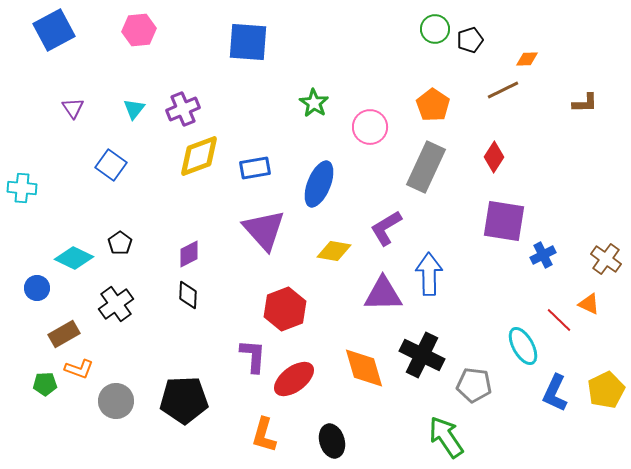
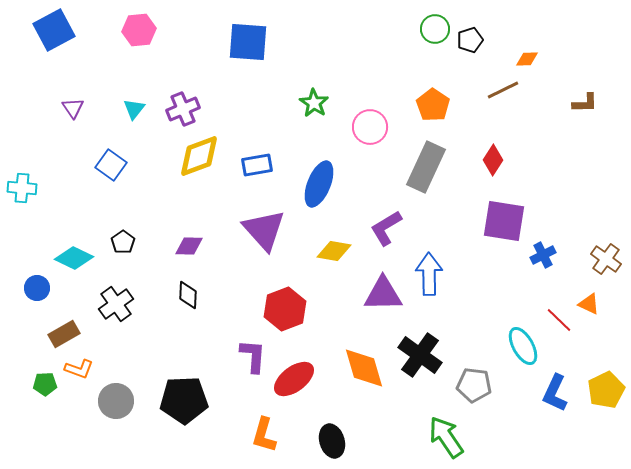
red diamond at (494, 157): moved 1 px left, 3 px down
blue rectangle at (255, 168): moved 2 px right, 3 px up
black pentagon at (120, 243): moved 3 px right, 1 px up
purple diamond at (189, 254): moved 8 px up; rotated 28 degrees clockwise
black cross at (422, 355): moved 2 px left; rotated 9 degrees clockwise
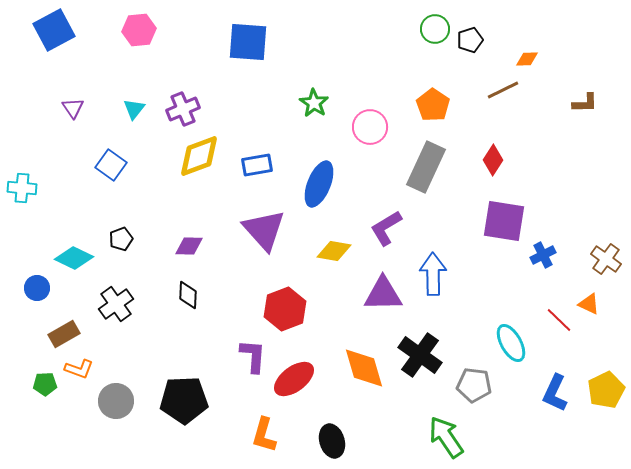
black pentagon at (123, 242): moved 2 px left, 3 px up; rotated 15 degrees clockwise
blue arrow at (429, 274): moved 4 px right
cyan ellipse at (523, 346): moved 12 px left, 3 px up
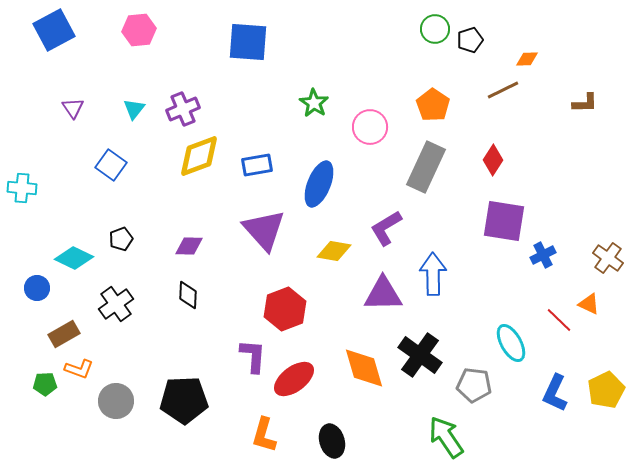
brown cross at (606, 259): moved 2 px right, 1 px up
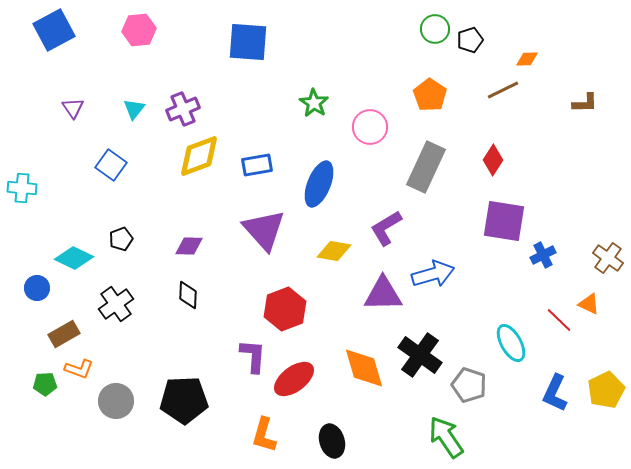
orange pentagon at (433, 105): moved 3 px left, 10 px up
blue arrow at (433, 274): rotated 75 degrees clockwise
gray pentagon at (474, 385): moved 5 px left; rotated 12 degrees clockwise
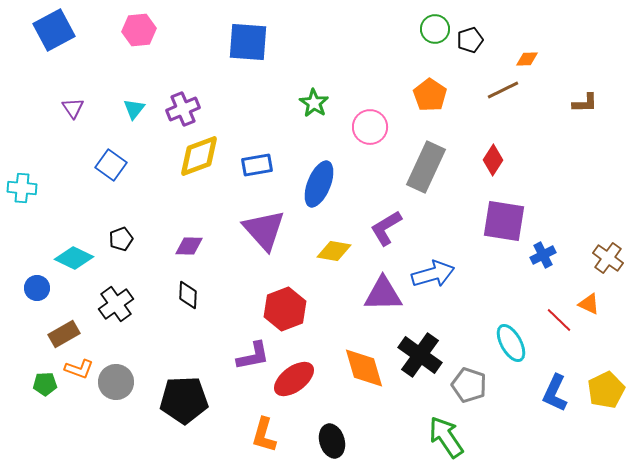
purple L-shape at (253, 356): rotated 75 degrees clockwise
gray circle at (116, 401): moved 19 px up
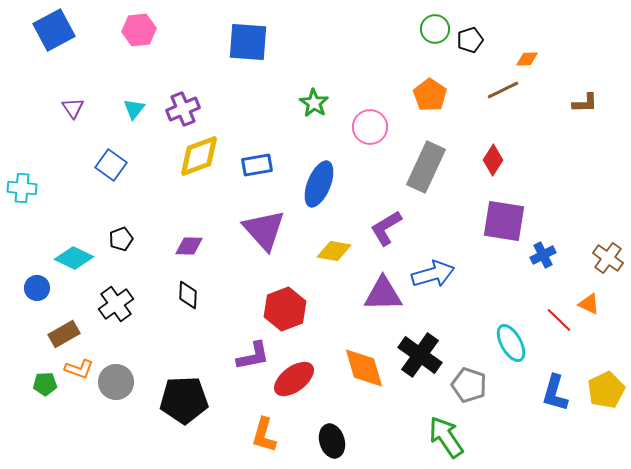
blue L-shape at (555, 393): rotated 9 degrees counterclockwise
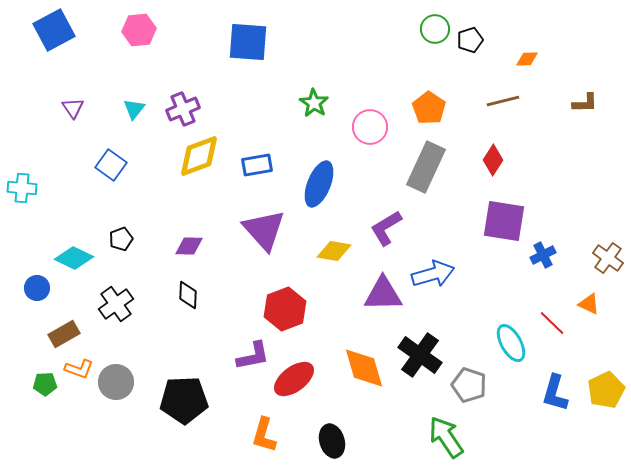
brown line at (503, 90): moved 11 px down; rotated 12 degrees clockwise
orange pentagon at (430, 95): moved 1 px left, 13 px down
red line at (559, 320): moved 7 px left, 3 px down
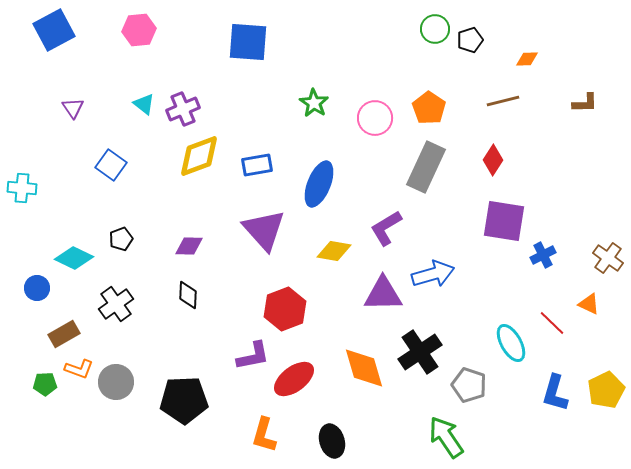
cyan triangle at (134, 109): moved 10 px right, 5 px up; rotated 30 degrees counterclockwise
pink circle at (370, 127): moved 5 px right, 9 px up
black cross at (420, 355): moved 3 px up; rotated 21 degrees clockwise
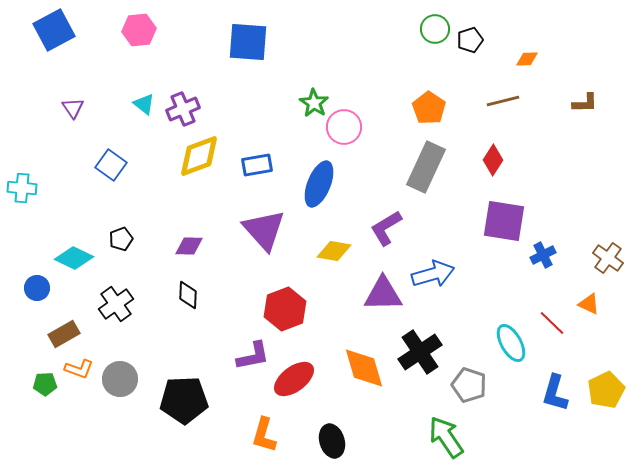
pink circle at (375, 118): moved 31 px left, 9 px down
gray circle at (116, 382): moved 4 px right, 3 px up
